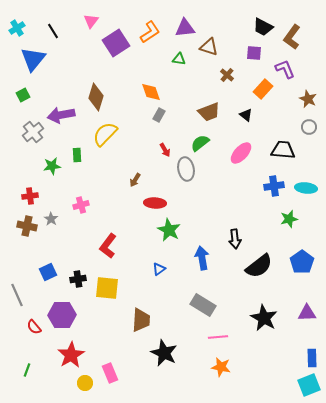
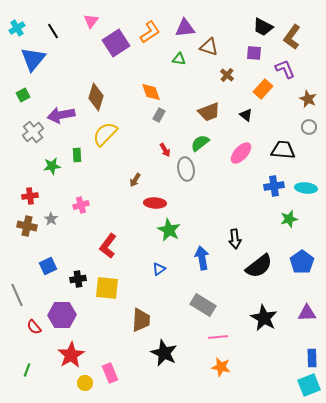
blue square at (48, 272): moved 6 px up
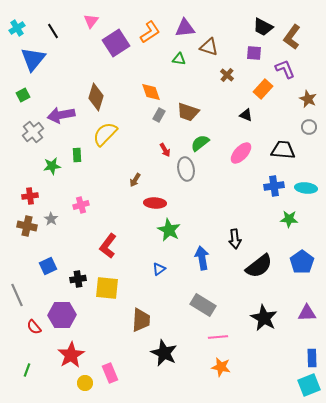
brown trapezoid at (209, 112): moved 21 px left; rotated 40 degrees clockwise
black triangle at (246, 115): rotated 16 degrees counterclockwise
green star at (289, 219): rotated 18 degrees clockwise
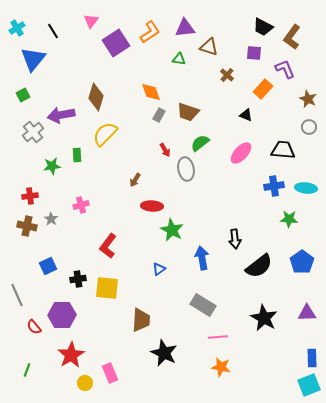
red ellipse at (155, 203): moved 3 px left, 3 px down
green star at (169, 230): moved 3 px right
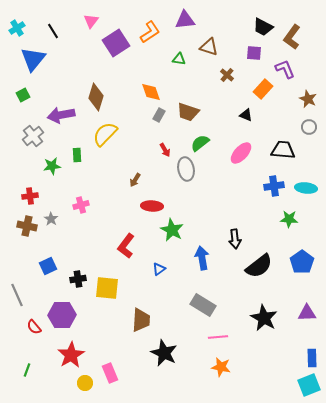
purple triangle at (185, 28): moved 8 px up
gray cross at (33, 132): moved 4 px down
red L-shape at (108, 246): moved 18 px right
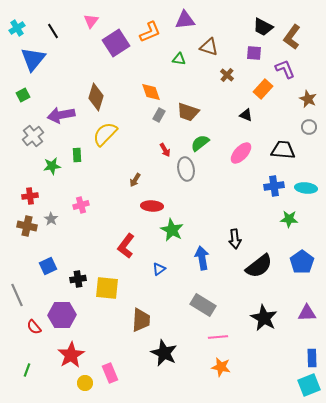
orange L-shape at (150, 32): rotated 10 degrees clockwise
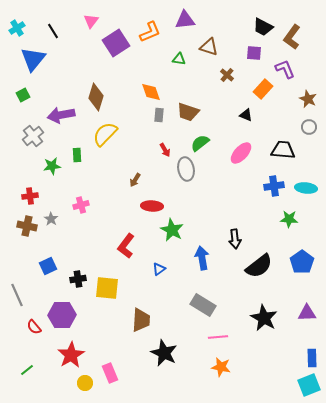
gray rectangle at (159, 115): rotated 24 degrees counterclockwise
green line at (27, 370): rotated 32 degrees clockwise
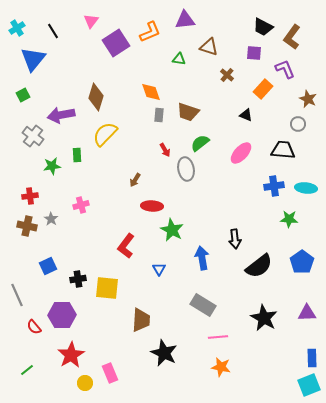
gray circle at (309, 127): moved 11 px left, 3 px up
gray cross at (33, 136): rotated 15 degrees counterclockwise
blue triangle at (159, 269): rotated 24 degrees counterclockwise
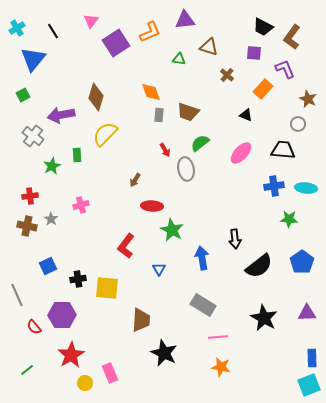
green star at (52, 166): rotated 18 degrees counterclockwise
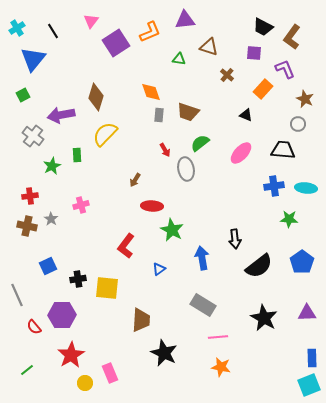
brown star at (308, 99): moved 3 px left
blue triangle at (159, 269): rotated 24 degrees clockwise
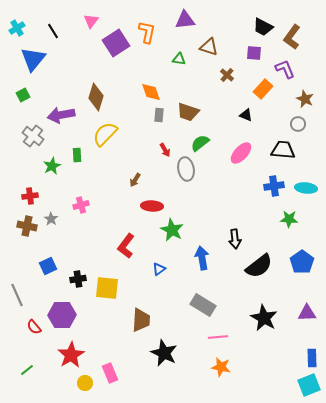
orange L-shape at (150, 32): moved 3 px left; rotated 55 degrees counterclockwise
